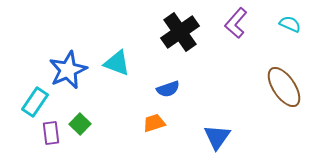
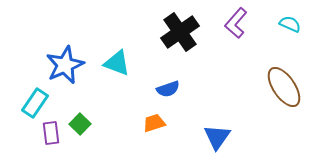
blue star: moved 3 px left, 5 px up
cyan rectangle: moved 1 px down
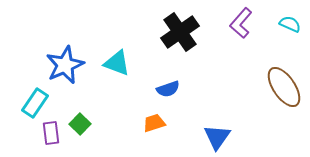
purple L-shape: moved 5 px right
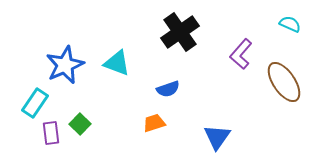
purple L-shape: moved 31 px down
brown ellipse: moved 5 px up
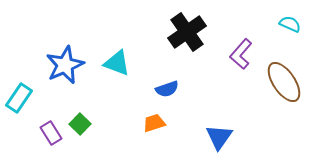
black cross: moved 7 px right
blue semicircle: moved 1 px left
cyan rectangle: moved 16 px left, 5 px up
purple rectangle: rotated 25 degrees counterclockwise
blue triangle: moved 2 px right
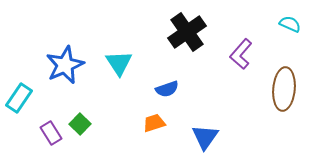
cyan triangle: moved 2 px right; rotated 36 degrees clockwise
brown ellipse: moved 7 px down; rotated 39 degrees clockwise
blue triangle: moved 14 px left
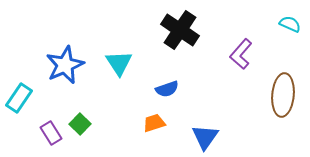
black cross: moved 7 px left, 2 px up; rotated 21 degrees counterclockwise
brown ellipse: moved 1 px left, 6 px down
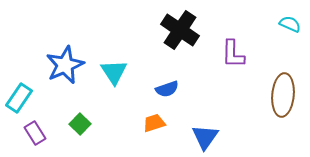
purple L-shape: moved 8 px left; rotated 40 degrees counterclockwise
cyan triangle: moved 5 px left, 9 px down
purple rectangle: moved 16 px left
